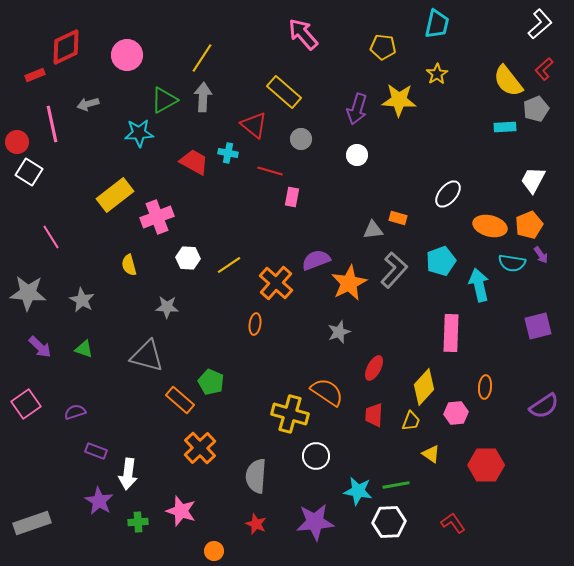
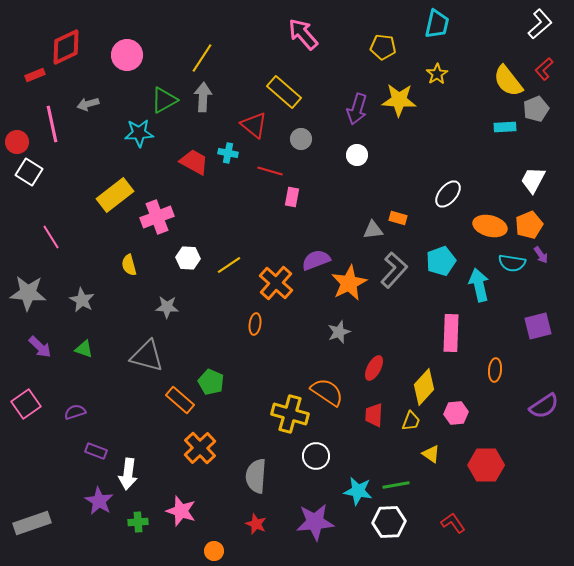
orange ellipse at (485, 387): moved 10 px right, 17 px up
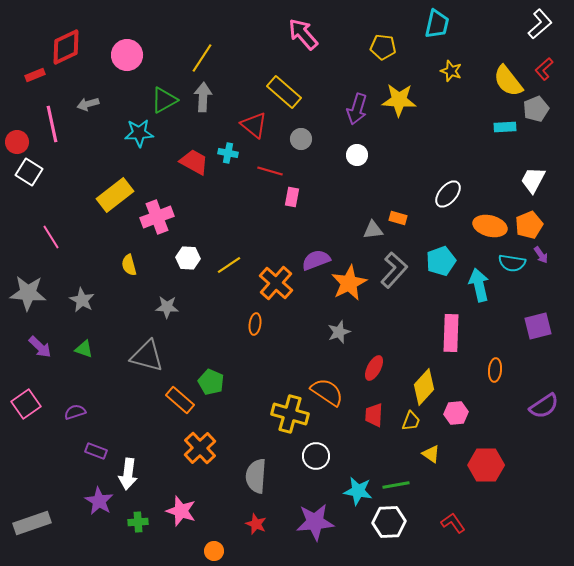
yellow star at (437, 74): moved 14 px right, 3 px up; rotated 20 degrees counterclockwise
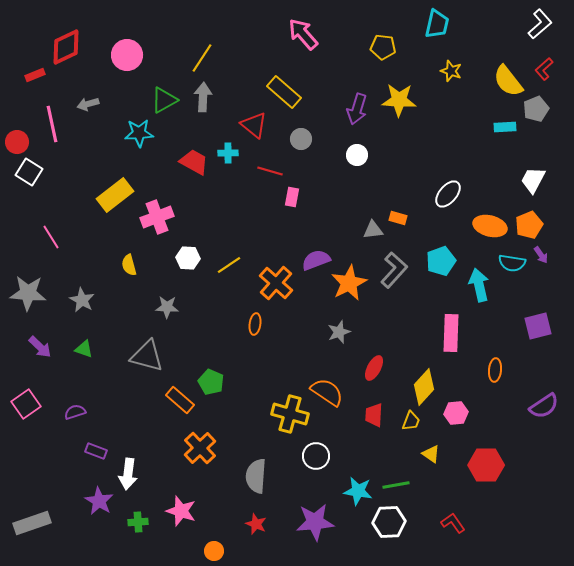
cyan cross at (228, 153): rotated 12 degrees counterclockwise
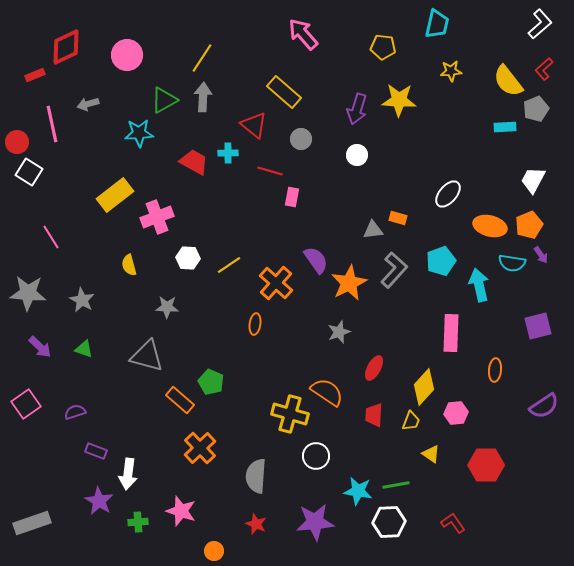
yellow star at (451, 71): rotated 25 degrees counterclockwise
purple semicircle at (316, 260): rotated 76 degrees clockwise
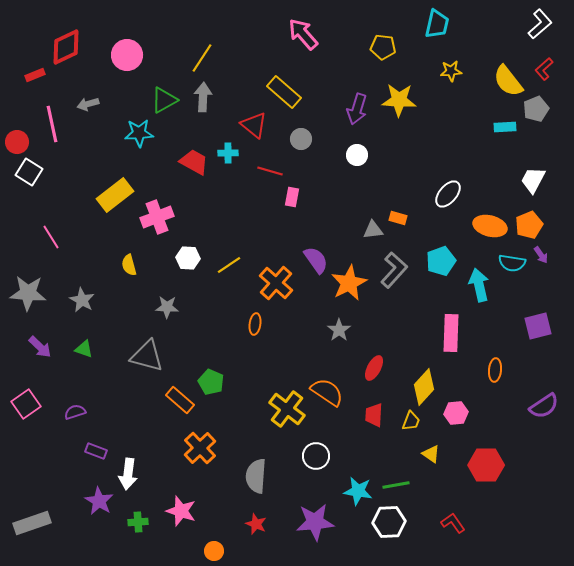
gray star at (339, 332): moved 2 px up; rotated 15 degrees counterclockwise
yellow cross at (290, 414): moved 3 px left, 5 px up; rotated 21 degrees clockwise
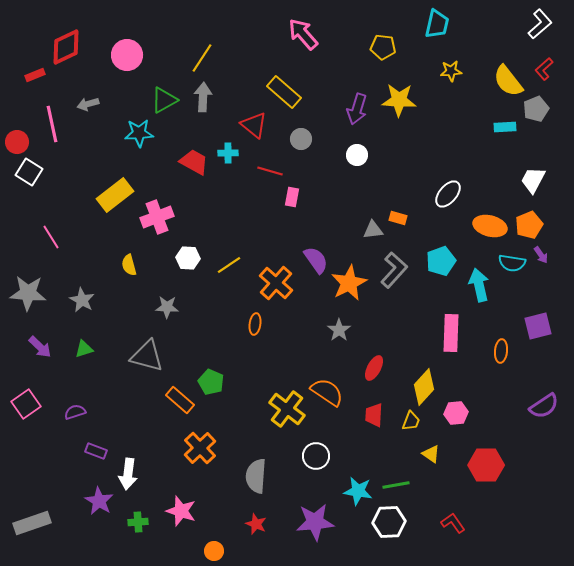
green triangle at (84, 349): rotated 36 degrees counterclockwise
orange ellipse at (495, 370): moved 6 px right, 19 px up
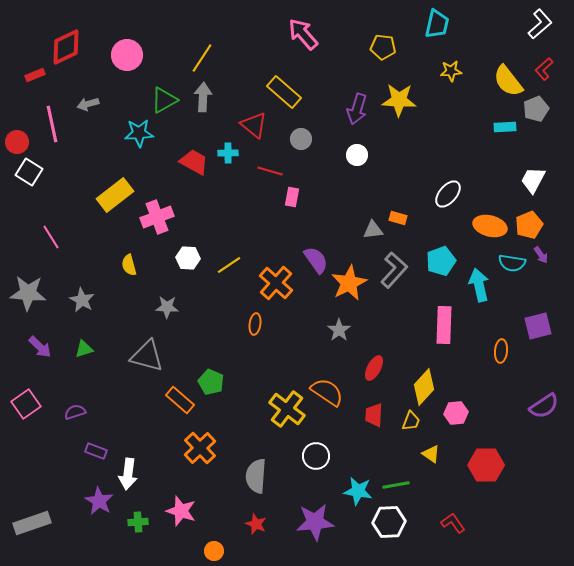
pink rectangle at (451, 333): moved 7 px left, 8 px up
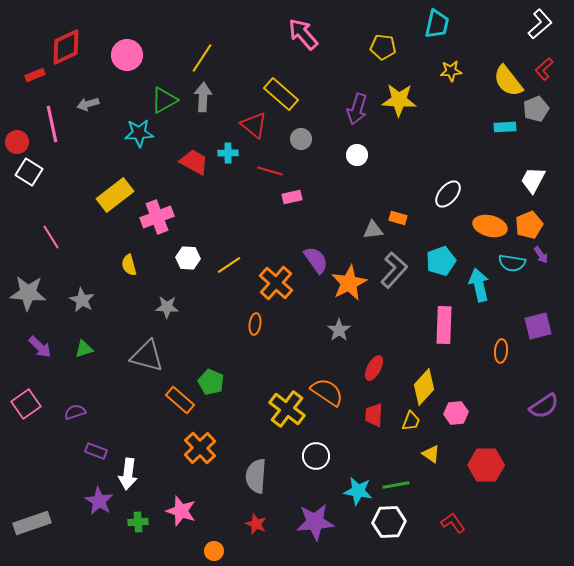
yellow rectangle at (284, 92): moved 3 px left, 2 px down
pink rectangle at (292, 197): rotated 66 degrees clockwise
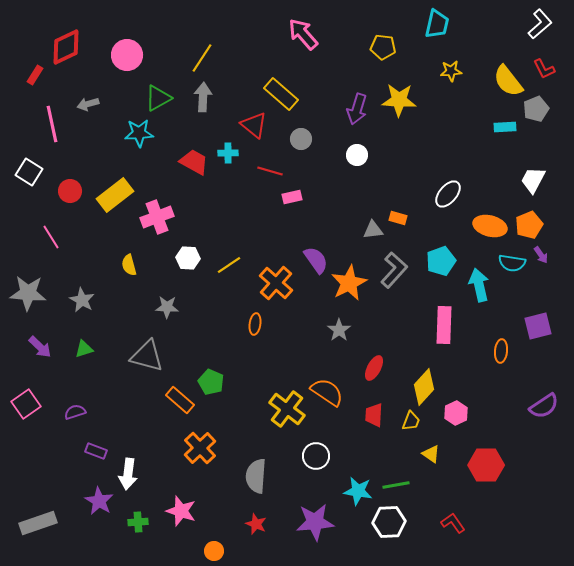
red L-shape at (544, 69): rotated 75 degrees counterclockwise
red rectangle at (35, 75): rotated 36 degrees counterclockwise
green triangle at (164, 100): moved 6 px left, 2 px up
red circle at (17, 142): moved 53 px right, 49 px down
pink hexagon at (456, 413): rotated 20 degrees counterclockwise
gray rectangle at (32, 523): moved 6 px right
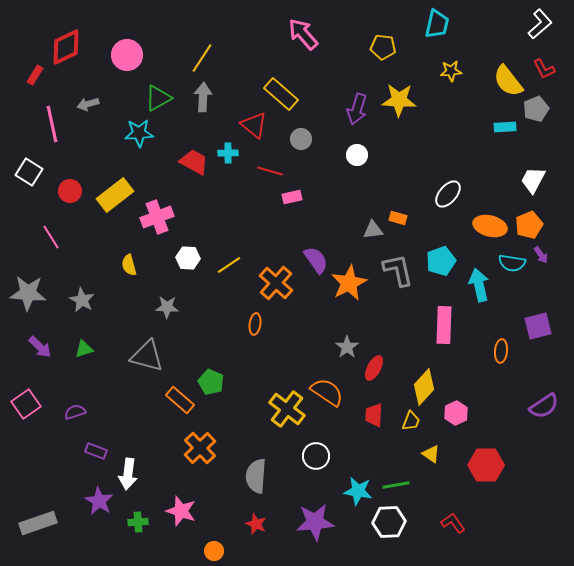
gray L-shape at (394, 270): moved 4 px right; rotated 54 degrees counterclockwise
gray star at (339, 330): moved 8 px right, 17 px down
